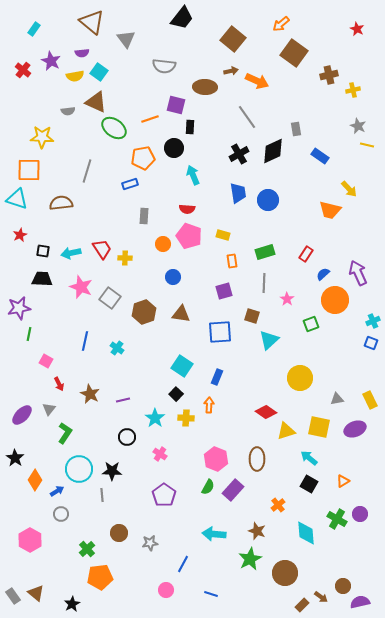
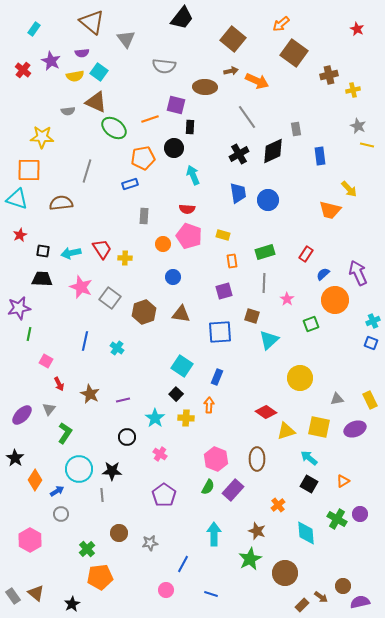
blue rectangle at (320, 156): rotated 48 degrees clockwise
cyan arrow at (214, 534): rotated 85 degrees clockwise
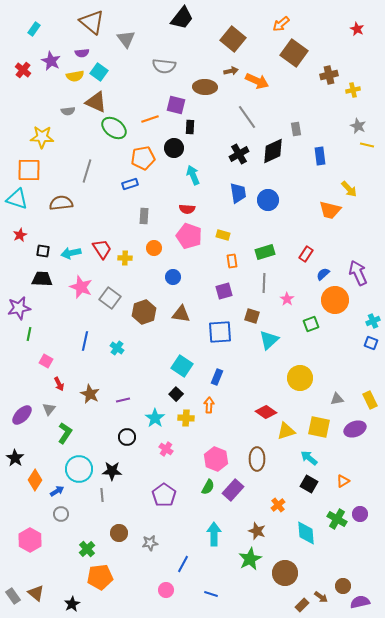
orange circle at (163, 244): moved 9 px left, 4 px down
pink cross at (160, 454): moved 6 px right, 5 px up
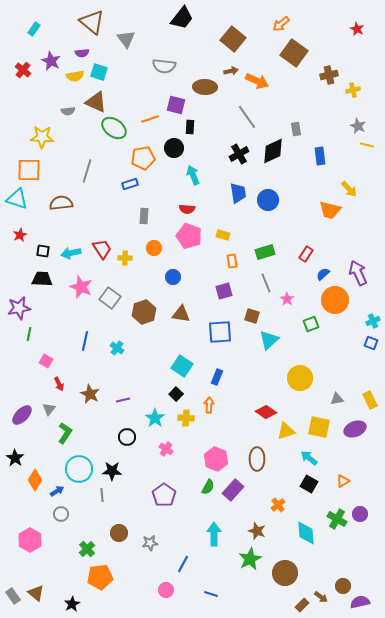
cyan square at (99, 72): rotated 18 degrees counterclockwise
gray line at (264, 283): moved 2 px right; rotated 24 degrees counterclockwise
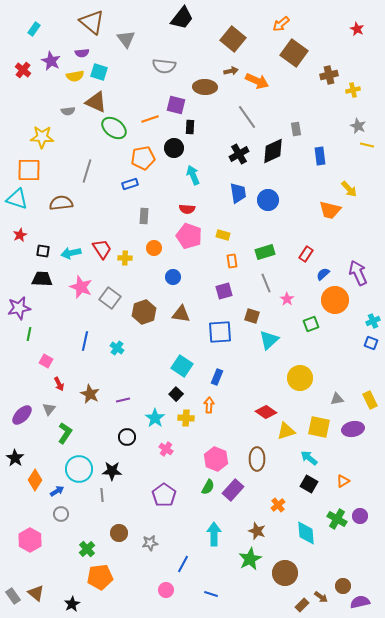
purple ellipse at (355, 429): moved 2 px left; rotated 10 degrees clockwise
purple circle at (360, 514): moved 2 px down
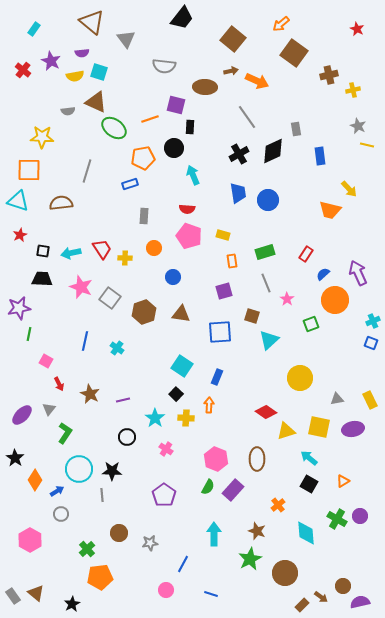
cyan triangle at (17, 199): moved 1 px right, 2 px down
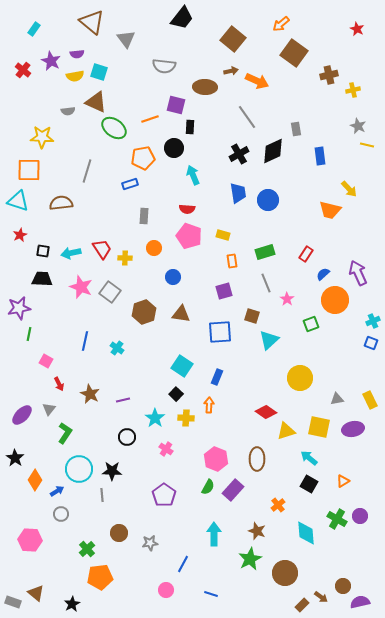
purple semicircle at (82, 53): moved 5 px left, 1 px down
gray square at (110, 298): moved 6 px up
pink hexagon at (30, 540): rotated 25 degrees counterclockwise
gray rectangle at (13, 596): moved 6 px down; rotated 35 degrees counterclockwise
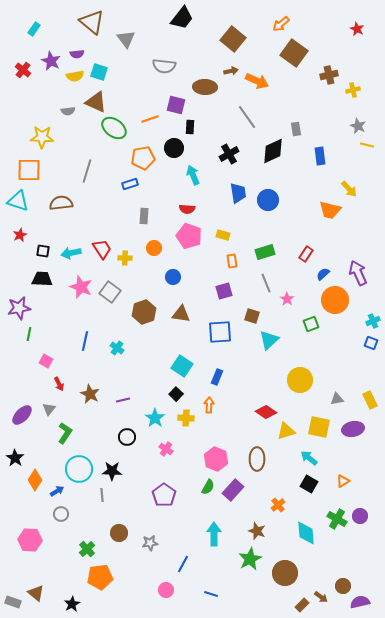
black cross at (239, 154): moved 10 px left
yellow circle at (300, 378): moved 2 px down
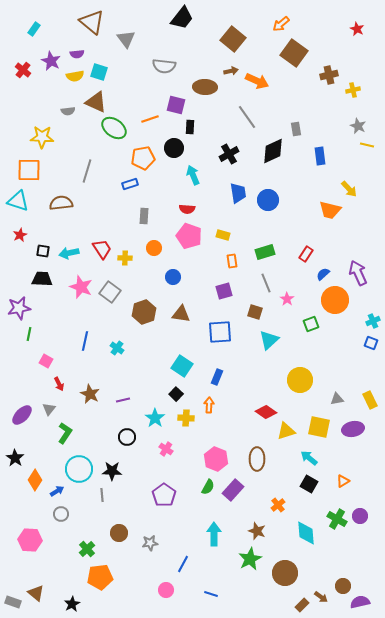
cyan arrow at (71, 253): moved 2 px left
brown square at (252, 316): moved 3 px right, 4 px up
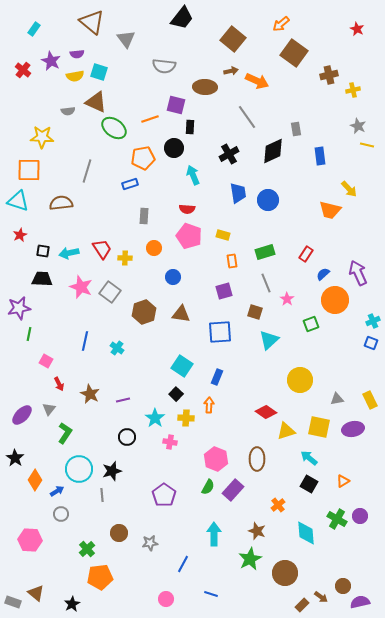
pink cross at (166, 449): moved 4 px right, 7 px up; rotated 24 degrees counterclockwise
black star at (112, 471): rotated 18 degrees counterclockwise
pink circle at (166, 590): moved 9 px down
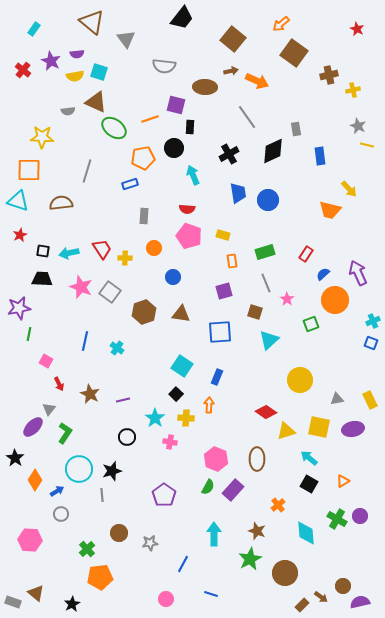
purple ellipse at (22, 415): moved 11 px right, 12 px down
